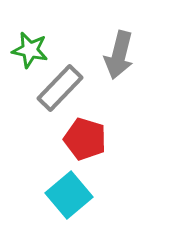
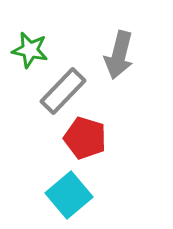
gray rectangle: moved 3 px right, 3 px down
red pentagon: moved 1 px up
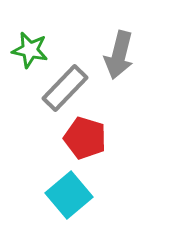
gray rectangle: moved 2 px right, 3 px up
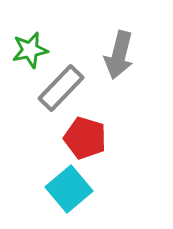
green star: rotated 24 degrees counterclockwise
gray rectangle: moved 4 px left
cyan square: moved 6 px up
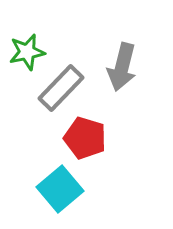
green star: moved 3 px left, 2 px down
gray arrow: moved 3 px right, 12 px down
cyan square: moved 9 px left
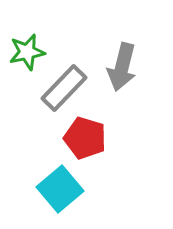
gray rectangle: moved 3 px right
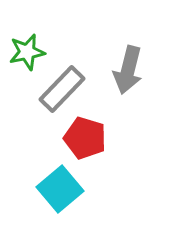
gray arrow: moved 6 px right, 3 px down
gray rectangle: moved 2 px left, 1 px down
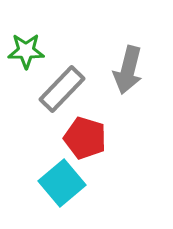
green star: moved 1 px left, 1 px up; rotated 12 degrees clockwise
cyan square: moved 2 px right, 6 px up
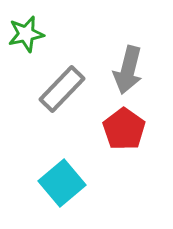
green star: moved 17 px up; rotated 12 degrees counterclockwise
red pentagon: moved 39 px right, 9 px up; rotated 18 degrees clockwise
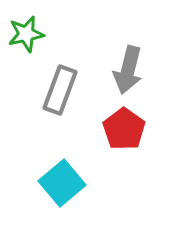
gray rectangle: moved 2 px left, 1 px down; rotated 24 degrees counterclockwise
